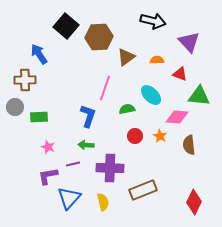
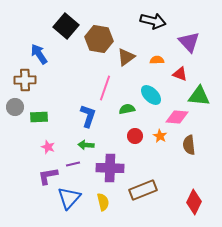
brown hexagon: moved 2 px down; rotated 12 degrees clockwise
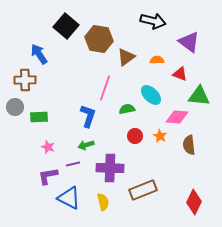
purple triangle: rotated 10 degrees counterclockwise
green arrow: rotated 21 degrees counterclockwise
blue triangle: rotated 45 degrees counterclockwise
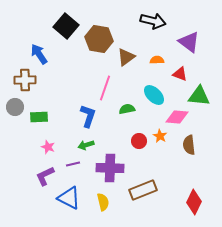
cyan ellipse: moved 3 px right
red circle: moved 4 px right, 5 px down
purple L-shape: moved 3 px left; rotated 15 degrees counterclockwise
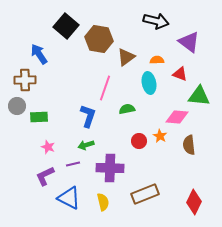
black arrow: moved 3 px right
cyan ellipse: moved 5 px left, 12 px up; rotated 35 degrees clockwise
gray circle: moved 2 px right, 1 px up
brown rectangle: moved 2 px right, 4 px down
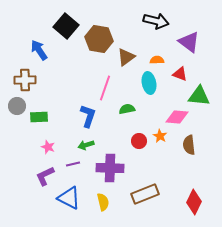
blue arrow: moved 4 px up
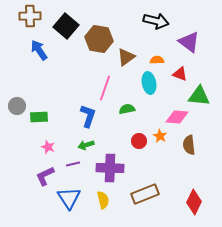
brown cross: moved 5 px right, 64 px up
blue triangle: rotated 30 degrees clockwise
yellow semicircle: moved 2 px up
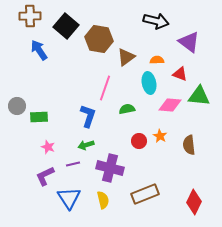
pink diamond: moved 7 px left, 12 px up
purple cross: rotated 12 degrees clockwise
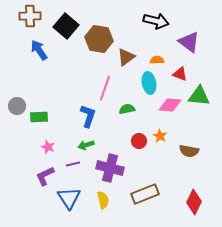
brown semicircle: moved 6 px down; rotated 72 degrees counterclockwise
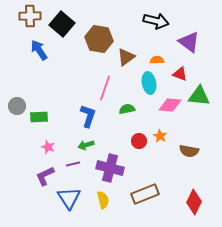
black square: moved 4 px left, 2 px up
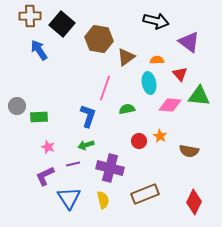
red triangle: rotated 28 degrees clockwise
